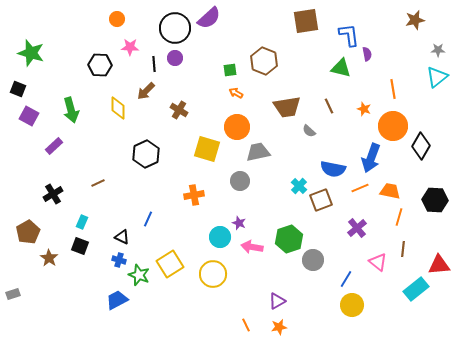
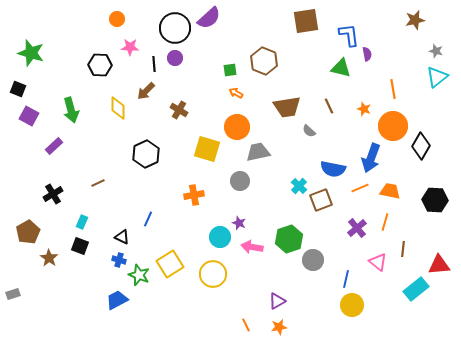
gray star at (438, 50): moved 2 px left, 1 px down; rotated 16 degrees clockwise
orange line at (399, 217): moved 14 px left, 5 px down
blue line at (346, 279): rotated 18 degrees counterclockwise
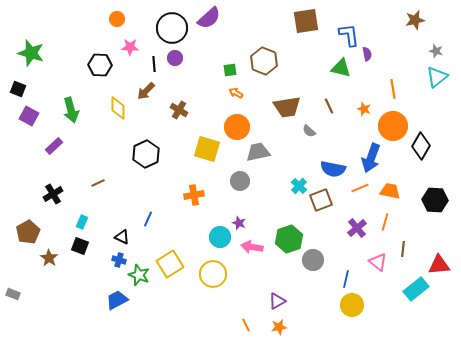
black circle at (175, 28): moved 3 px left
gray rectangle at (13, 294): rotated 40 degrees clockwise
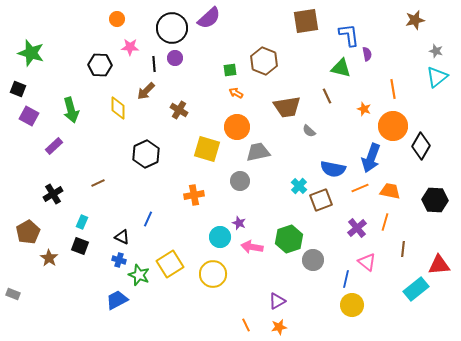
brown line at (329, 106): moved 2 px left, 10 px up
pink triangle at (378, 262): moved 11 px left
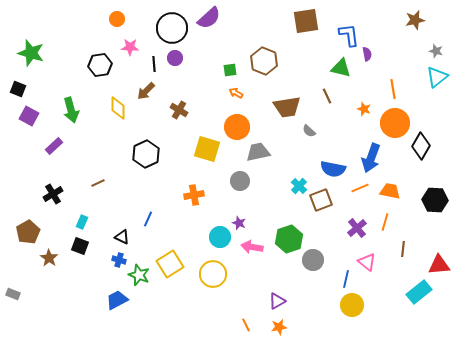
black hexagon at (100, 65): rotated 10 degrees counterclockwise
orange circle at (393, 126): moved 2 px right, 3 px up
cyan rectangle at (416, 289): moved 3 px right, 3 px down
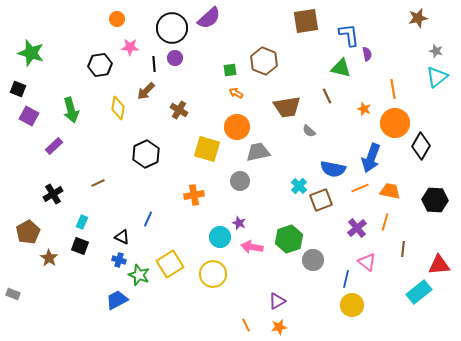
brown star at (415, 20): moved 3 px right, 2 px up
yellow diamond at (118, 108): rotated 10 degrees clockwise
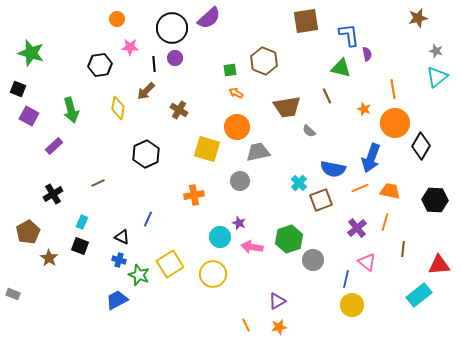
cyan cross at (299, 186): moved 3 px up
cyan rectangle at (419, 292): moved 3 px down
